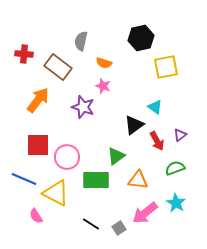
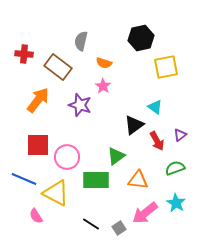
pink star: rotated 14 degrees clockwise
purple star: moved 3 px left, 2 px up
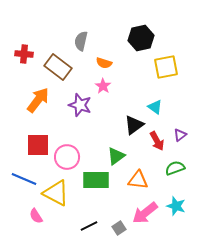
cyan star: moved 3 px down; rotated 12 degrees counterclockwise
black line: moved 2 px left, 2 px down; rotated 60 degrees counterclockwise
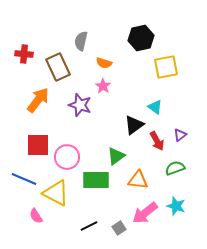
brown rectangle: rotated 28 degrees clockwise
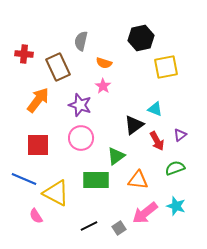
cyan triangle: moved 2 px down; rotated 14 degrees counterclockwise
pink circle: moved 14 px right, 19 px up
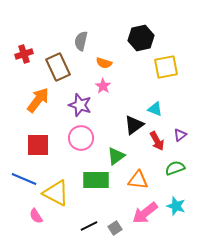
red cross: rotated 24 degrees counterclockwise
gray square: moved 4 px left
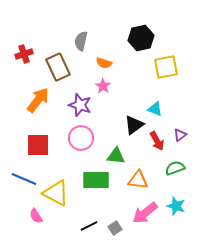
green triangle: rotated 42 degrees clockwise
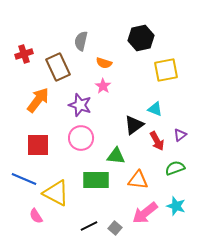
yellow square: moved 3 px down
gray square: rotated 16 degrees counterclockwise
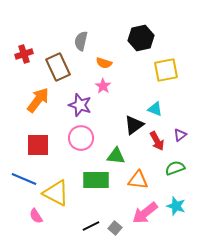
black line: moved 2 px right
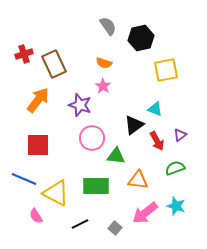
gray semicircle: moved 27 px right, 15 px up; rotated 132 degrees clockwise
brown rectangle: moved 4 px left, 3 px up
pink circle: moved 11 px right
green rectangle: moved 6 px down
black line: moved 11 px left, 2 px up
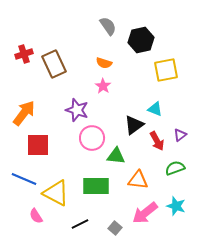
black hexagon: moved 2 px down
orange arrow: moved 14 px left, 13 px down
purple star: moved 3 px left, 5 px down
